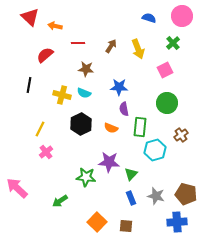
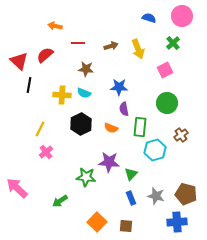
red triangle: moved 11 px left, 44 px down
brown arrow: rotated 40 degrees clockwise
yellow cross: rotated 12 degrees counterclockwise
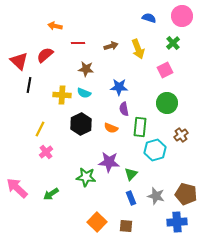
green arrow: moved 9 px left, 7 px up
